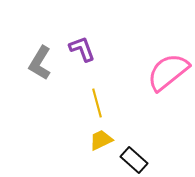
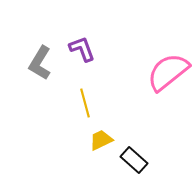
yellow line: moved 12 px left
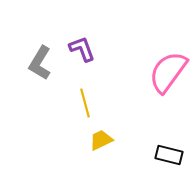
pink semicircle: rotated 15 degrees counterclockwise
black rectangle: moved 35 px right, 5 px up; rotated 28 degrees counterclockwise
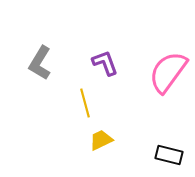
purple L-shape: moved 23 px right, 14 px down
